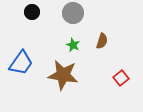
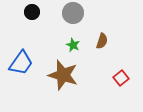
brown star: rotated 8 degrees clockwise
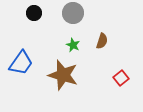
black circle: moved 2 px right, 1 px down
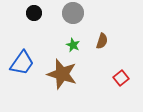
blue trapezoid: moved 1 px right
brown star: moved 1 px left, 1 px up
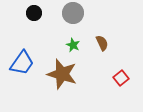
brown semicircle: moved 2 px down; rotated 42 degrees counterclockwise
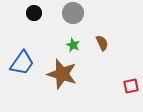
red square: moved 10 px right, 8 px down; rotated 28 degrees clockwise
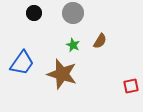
brown semicircle: moved 2 px left, 2 px up; rotated 56 degrees clockwise
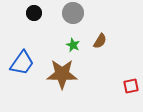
brown star: rotated 16 degrees counterclockwise
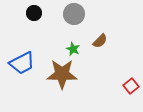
gray circle: moved 1 px right, 1 px down
brown semicircle: rotated 14 degrees clockwise
green star: moved 4 px down
blue trapezoid: rotated 28 degrees clockwise
red square: rotated 28 degrees counterclockwise
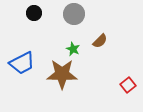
red square: moved 3 px left, 1 px up
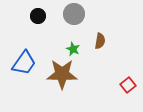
black circle: moved 4 px right, 3 px down
brown semicircle: rotated 35 degrees counterclockwise
blue trapezoid: moved 2 px right; rotated 28 degrees counterclockwise
